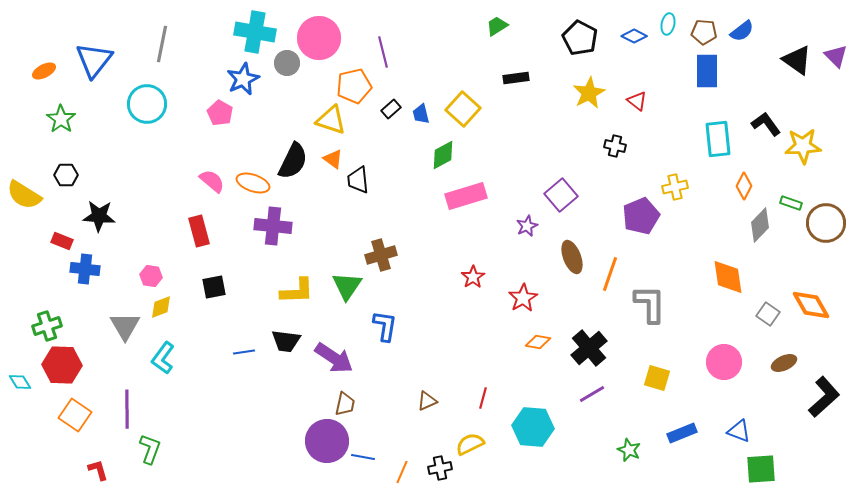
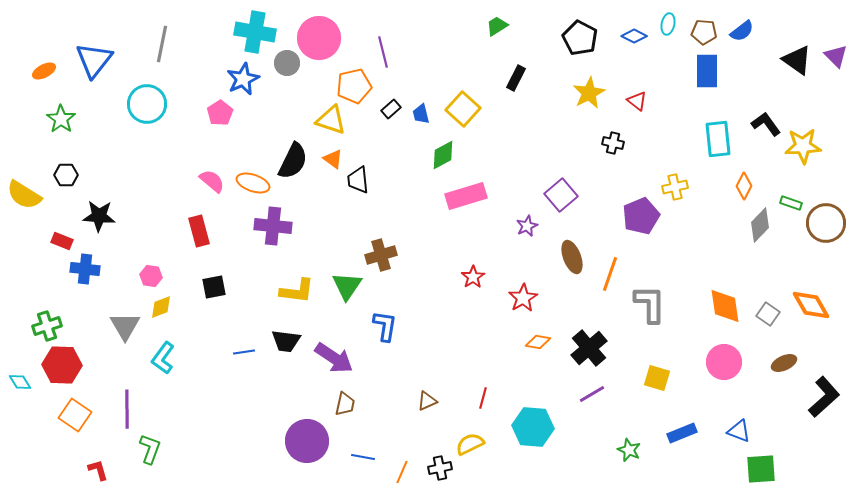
black rectangle at (516, 78): rotated 55 degrees counterclockwise
pink pentagon at (220, 113): rotated 10 degrees clockwise
black cross at (615, 146): moved 2 px left, 3 px up
orange diamond at (728, 277): moved 3 px left, 29 px down
yellow L-shape at (297, 291): rotated 9 degrees clockwise
purple circle at (327, 441): moved 20 px left
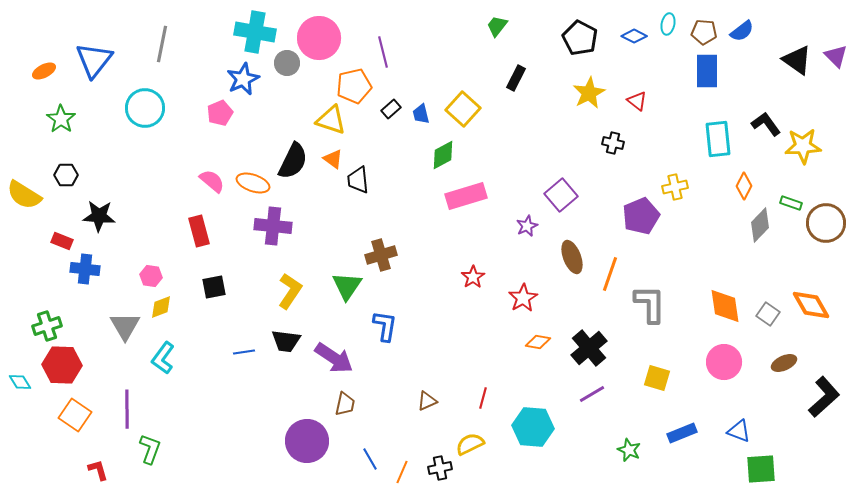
green trapezoid at (497, 26): rotated 20 degrees counterclockwise
cyan circle at (147, 104): moved 2 px left, 4 px down
pink pentagon at (220, 113): rotated 10 degrees clockwise
yellow L-shape at (297, 291): moved 7 px left; rotated 63 degrees counterclockwise
blue line at (363, 457): moved 7 px right, 2 px down; rotated 50 degrees clockwise
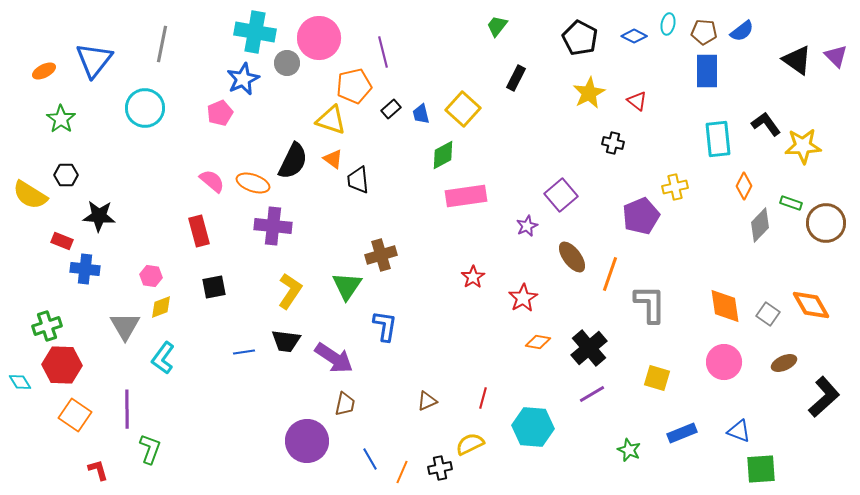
yellow semicircle at (24, 195): moved 6 px right
pink rectangle at (466, 196): rotated 9 degrees clockwise
brown ellipse at (572, 257): rotated 16 degrees counterclockwise
